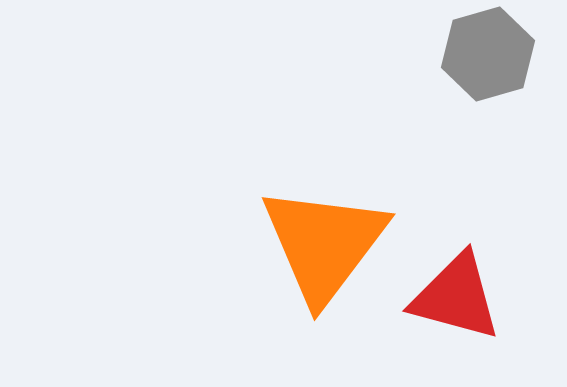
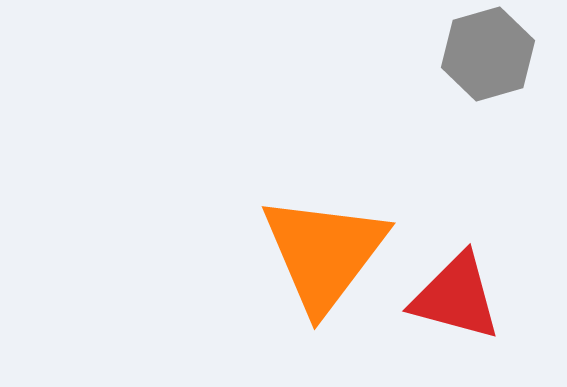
orange triangle: moved 9 px down
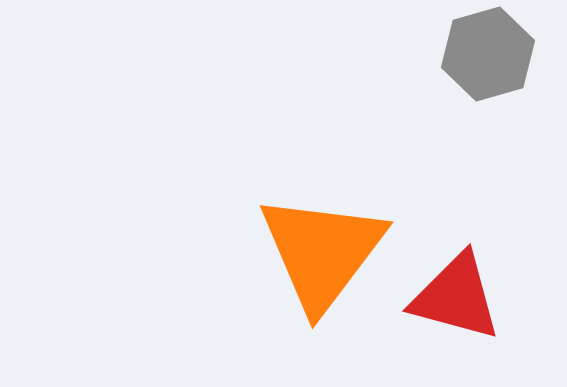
orange triangle: moved 2 px left, 1 px up
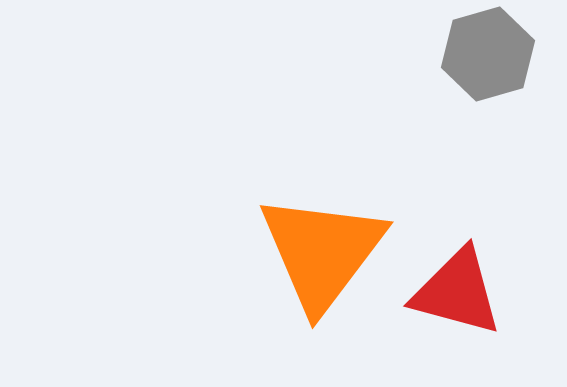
red triangle: moved 1 px right, 5 px up
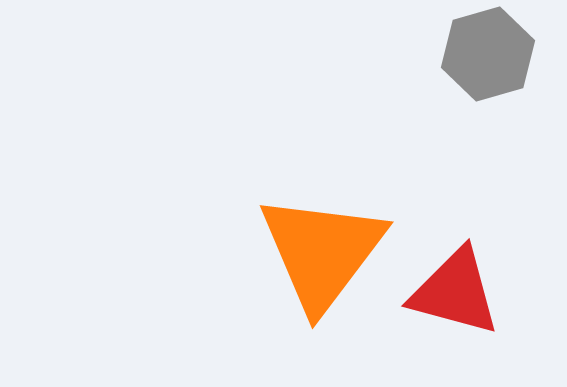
red triangle: moved 2 px left
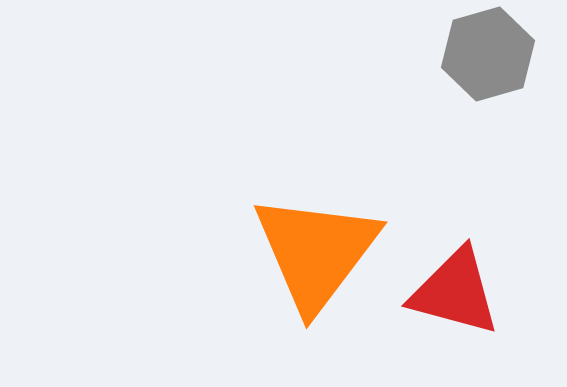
orange triangle: moved 6 px left
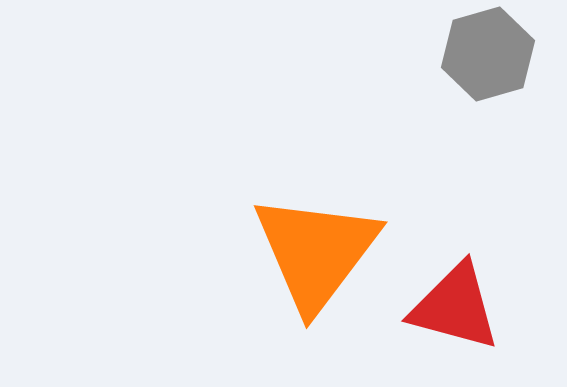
red triangle: moved 15 px down
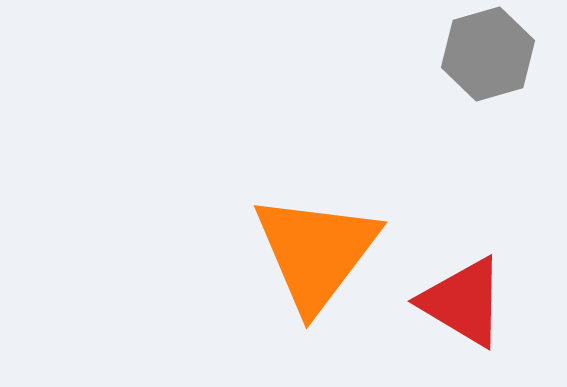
red triangle: moved 8 px right, 5 px up; rotated 16 degrees clockwise
